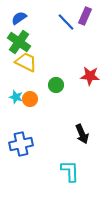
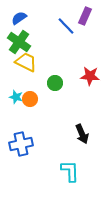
blue line: moved 4 px down
green circle: moved 1 px left, 2 px up
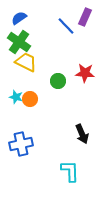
purple rectangle: moved 1 px down
red star: moved 5 px left, 3 px up
green circle: moved 3 px right, 2 px up
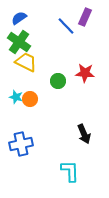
black arrow: moved 2 px right
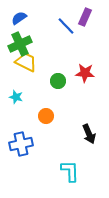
green cross: moved 1 px right, 2 px down; rotated 30 degrees clockwise
orange circle: moved 16 px right, 17 px down
black arrow: moved 5 px right
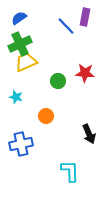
purple rectangle: rotated 12 degrees counterclockwise
yellow trapezoid: rotated 50 degrees counterclockwise
